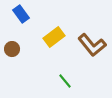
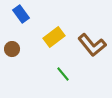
green line: moved 2 px left, 7 px up
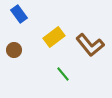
blue rectangle: moved 2 px left
brown L-shape: moved 2 px left
brown circle: moved 2 px right, 1 px down
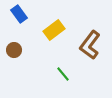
yellow rectangle: moved 7 px up
brown L-shape: rotated 76 degrees clockwise
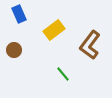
blue rectangle: rotated 12 degrees clockwise
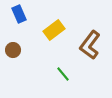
brown circle: moved 1 px left
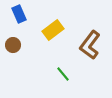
yellow rectangle: moved 1 px left
brown circle: moved 5 px up
